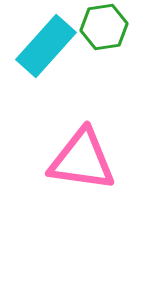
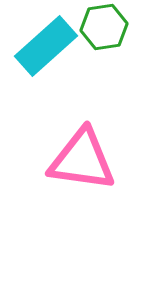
cyan rectangle: rotated 6 degrees clockwise
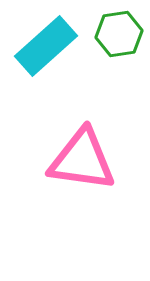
green hexagon: moved 15 px right, 7 px down
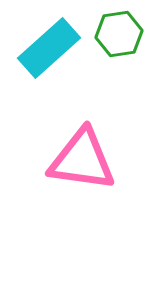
cyan rectangle: moved 3 px right, 2 px down
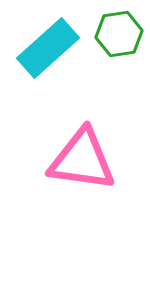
cyan rectangle: moved 1 px left
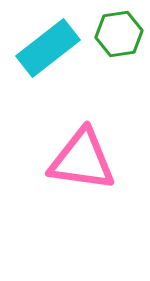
cyan rectangle: rotated 4 degrees clockwise
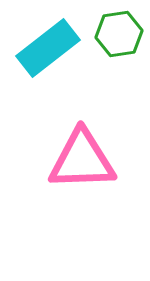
pink triangle: rotated 10 degrees counterclockwise
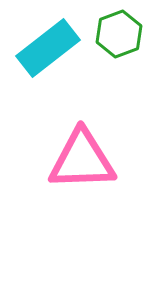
green hexagon: rotated 12 degrees counterclockwise
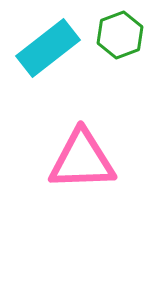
green hexagon: moved 1 px right, 1 px down
